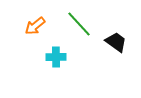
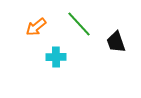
orange arrow: moved 1 px right, 1 px down
black trapezoid: rotated 145 degrees counterclockwise
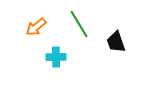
green line: rotated 12 degrees clockwise
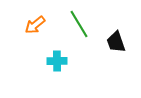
orange arrow: moved 1 px left, 2 px up
cyan cross: moved 1 px right, 4 px down
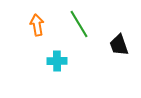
orange arrow: moved 2 px right; rotated 120 degrees clockwise
black trapezoid: moved 3 px right, 3 px down
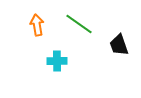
green line: rotated 24 degrees counterclockwise
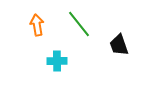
green line: rotated 16 degrees clockwise
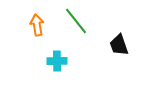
green line: moved 3 px left, 3 px up
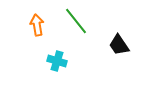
black trapezoid: rotated 15 degrees counterclockwise
cyan cross: rotated 18 degrees clockwise
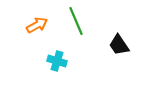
green line: rotated 16 degrees clockwise
orange arrow: rotated 70 degrees clockwise
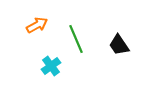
green line: moved 18 px down
cyan cross: moved 6 px left, 5 px down; rotated 36 degrees clockwise
